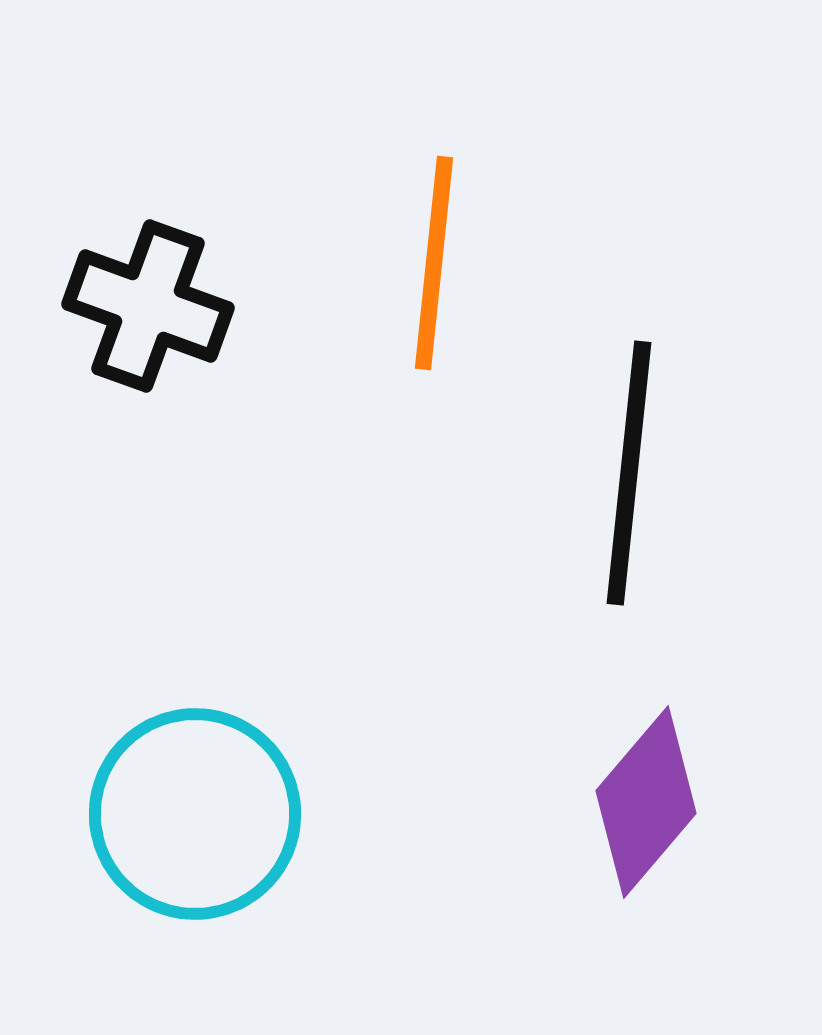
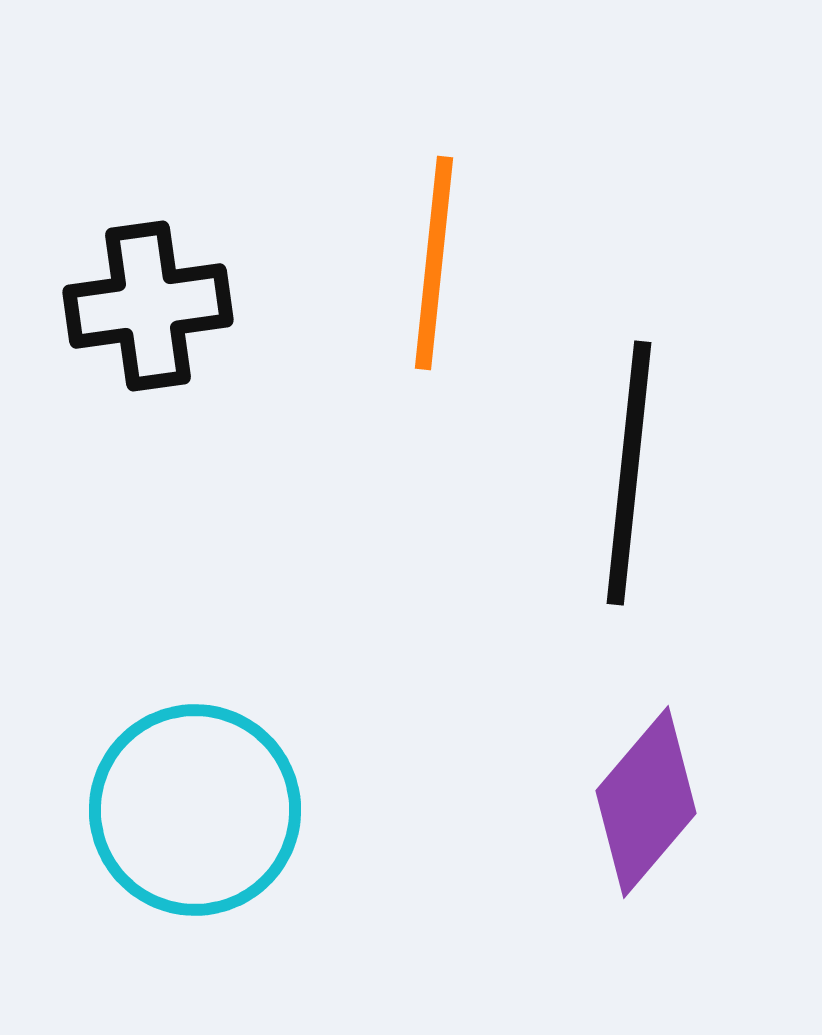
black cross: rotated 28 degrees counterclockwise
cyan circle: moved 4 px up
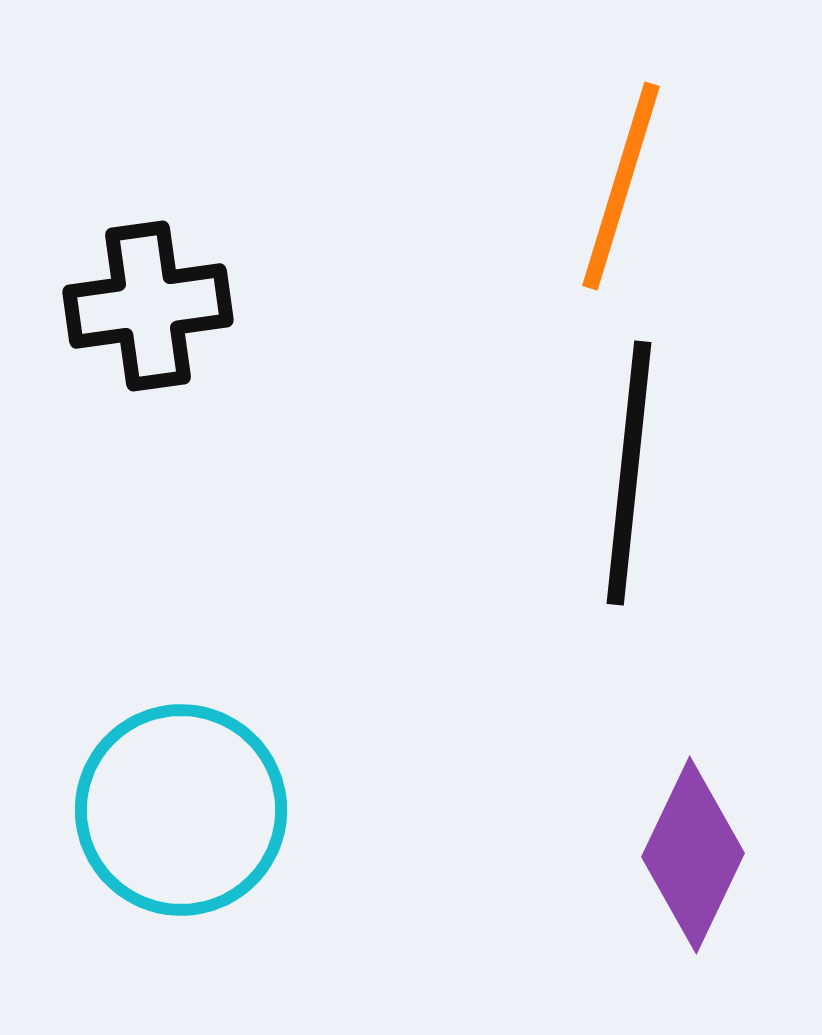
orange line: moved 187 px right, 77 px up; rotated 11 degrees clockwise
purple diamond: moved 47 px right, 53 px down; rotated 15 degrees counterclockwise
cyan circle: moved 14 px left
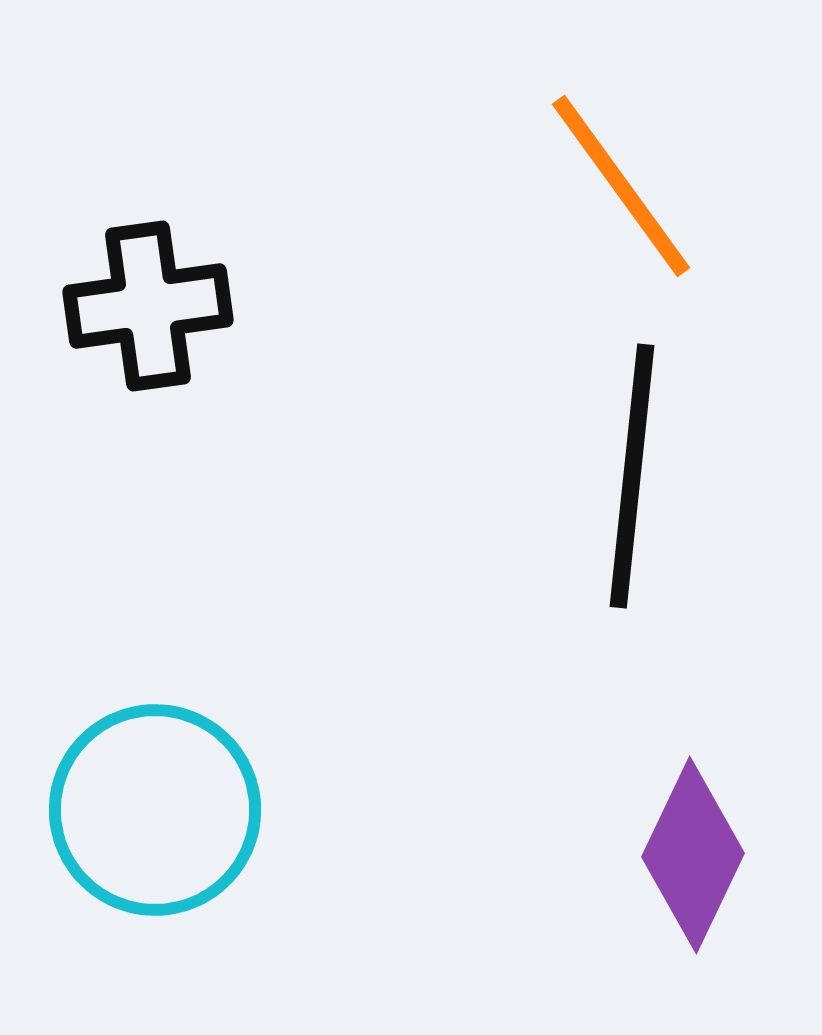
orange line: rotated 53 degrees counterclockwise
black line: moved 3 px right, 3 px down
cyan circle: moved 26 px left
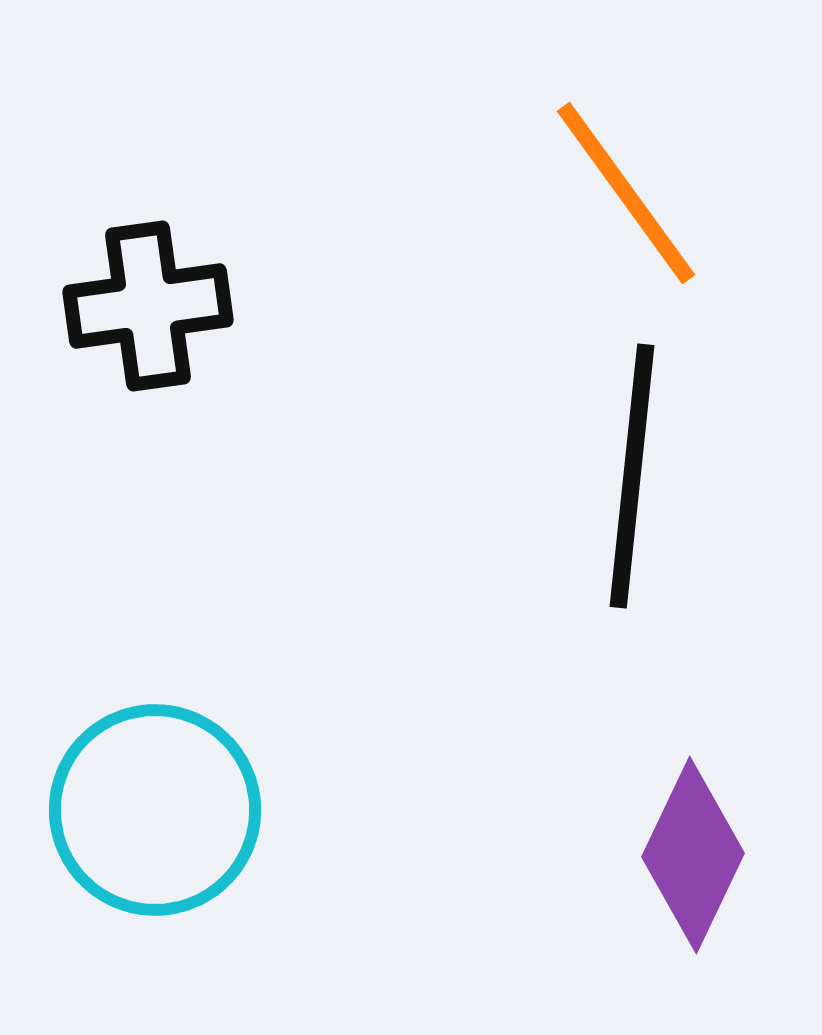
orange line: moved 5 px right, 7 px down
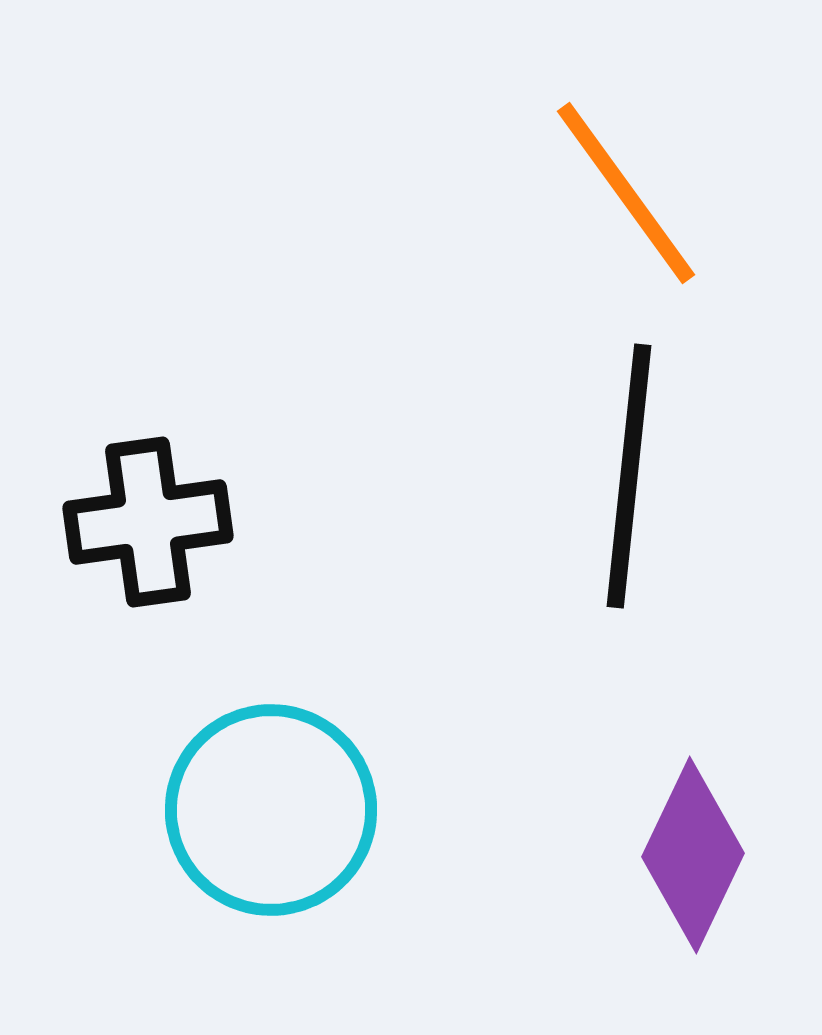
black cross: moved 216 px down
black line: moved 3 px left
cyan circle: moved 116 px right
